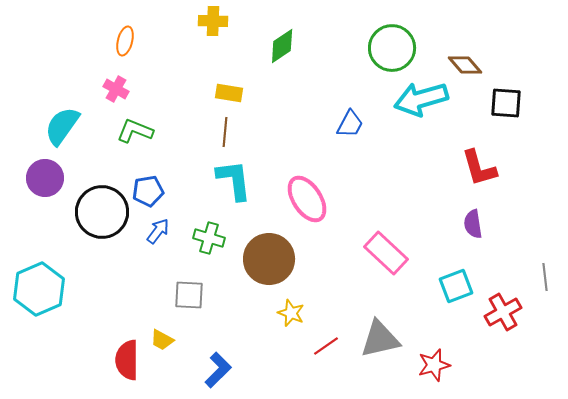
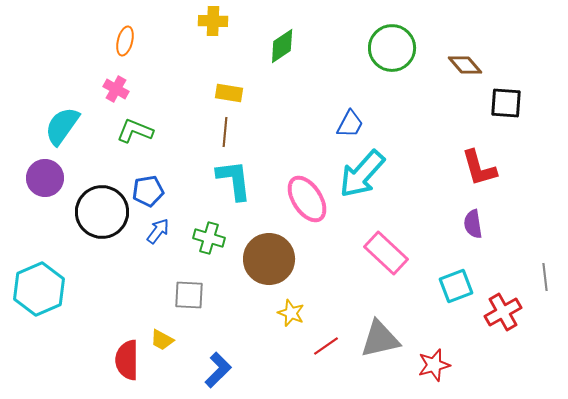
cyan arrow: moved 59 px left, 75 px down; rotated 32 degrees counterclockwise
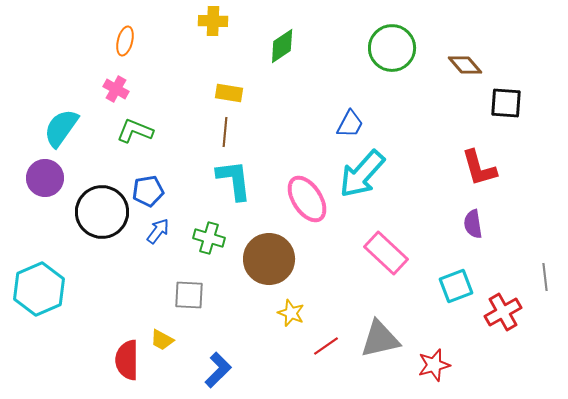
cyan semicircle: moved 1 px left, 2 px down
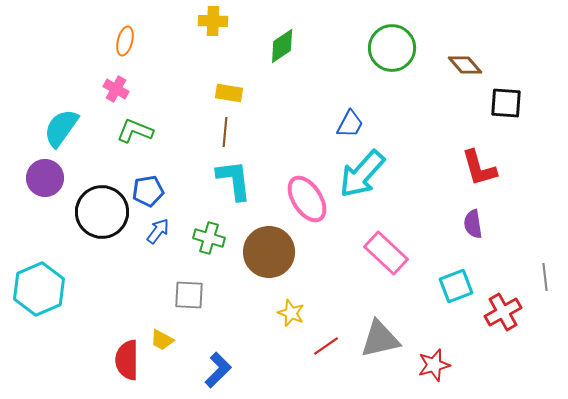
brown circle: moved 7 px up
